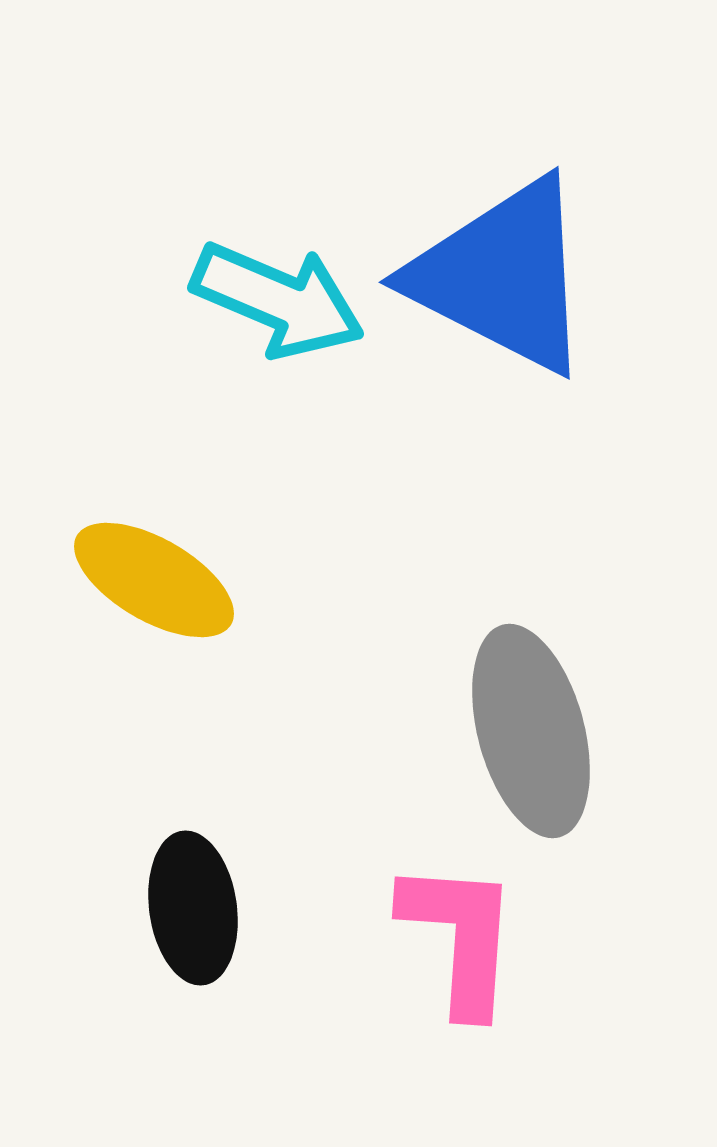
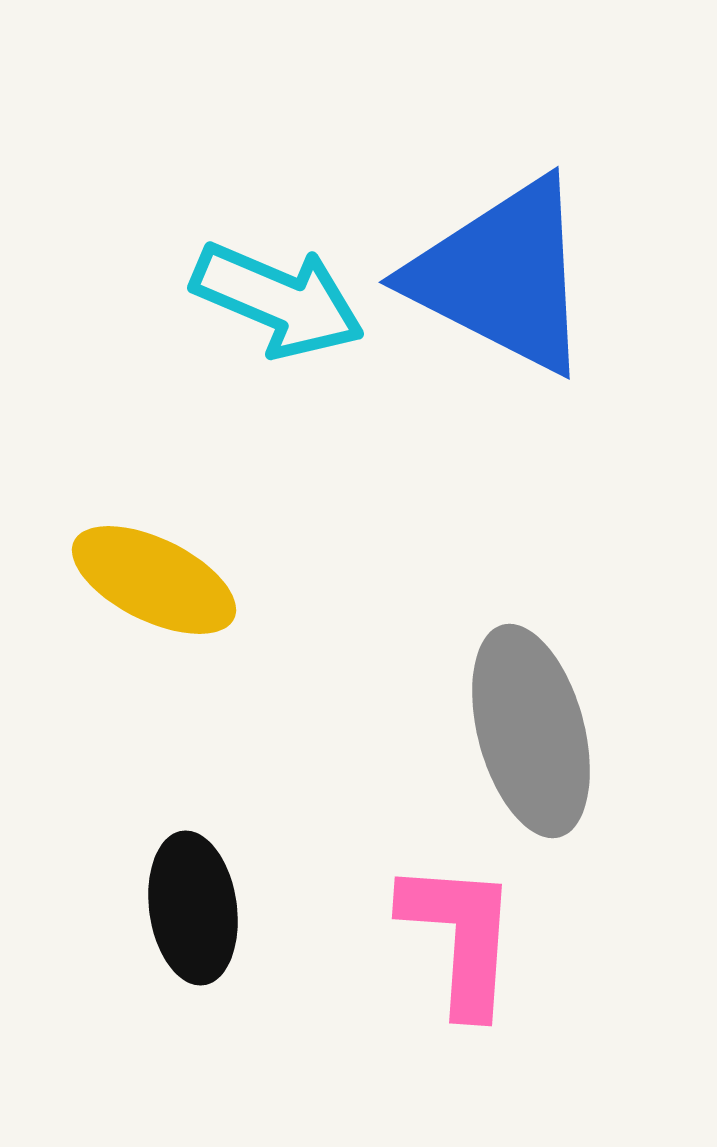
yellow ellipse: rotated 4 degrees counterclockwise
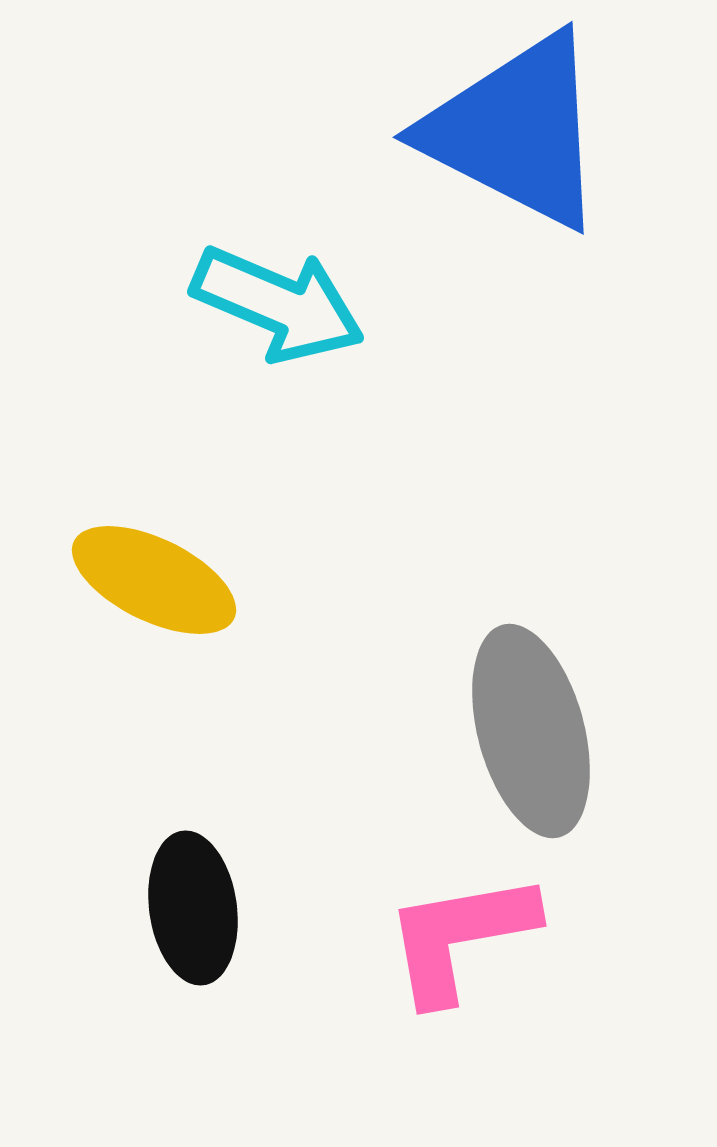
blue triangle: moved 14 px right, 145 px up
cyan arrow: moved 4 px down
pink L-shape: rotated 104 degrees counterclockwise
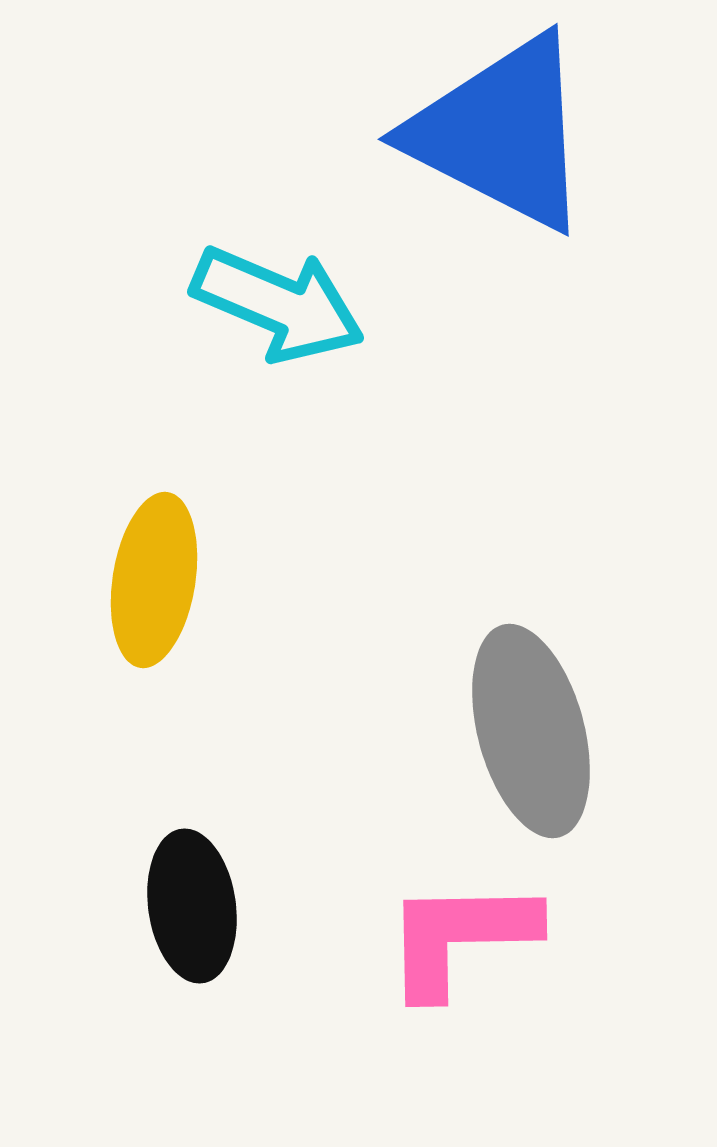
blue triangle: moved 15 px left, 2 px down
yellow ellipse: rotated 73 degrees clockwise
black ellipse: moved 1 px left, 2 px up
pink L-shape: rotated 9 degrees clockwise
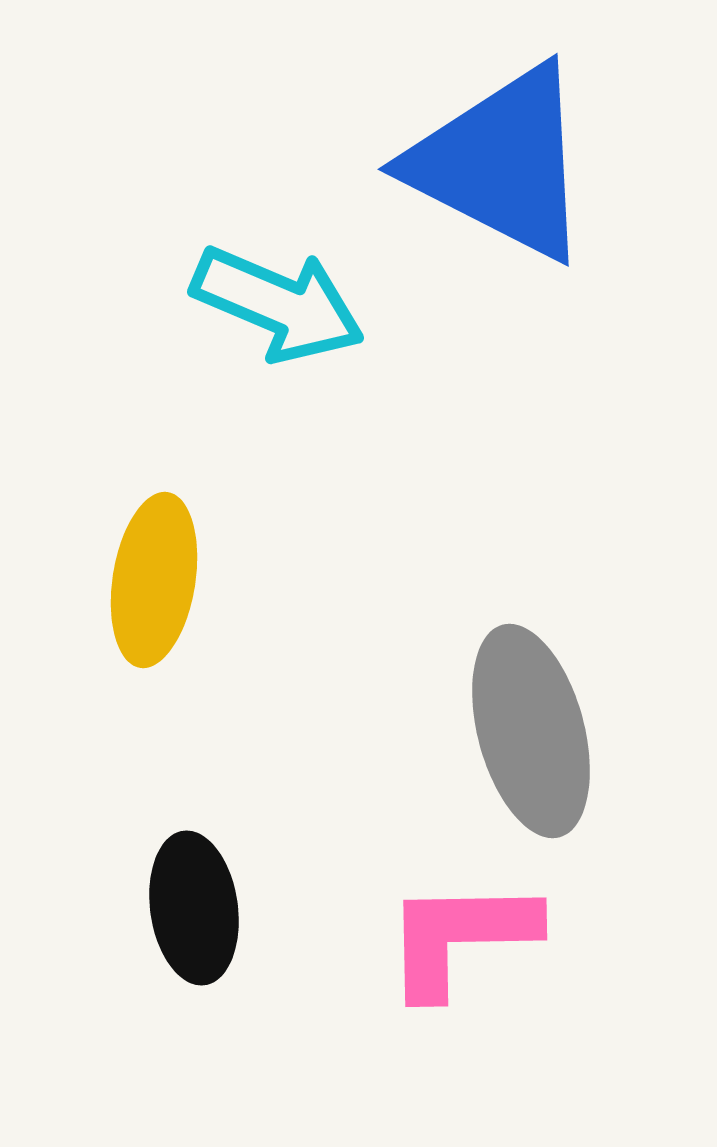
blue triangle: moved 30 px down
black ellipse: moved 2 px right, 2 px down
